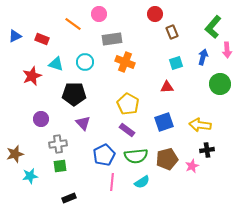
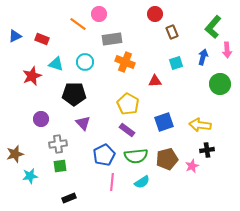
orange line: moved 5 px right
red triangle: moved 12 px left, 6 px up
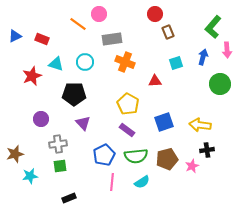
brown rectangle: moved 4 px left
